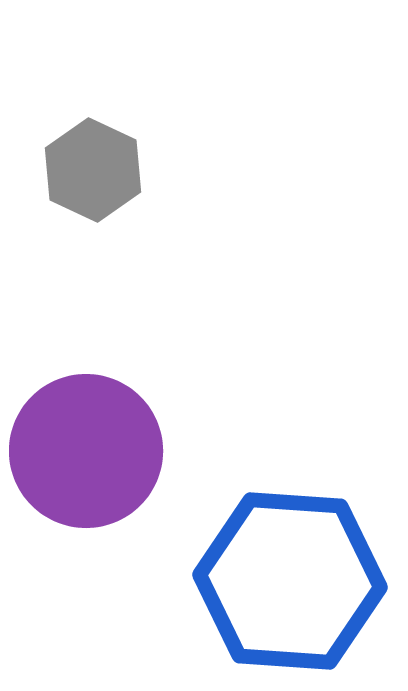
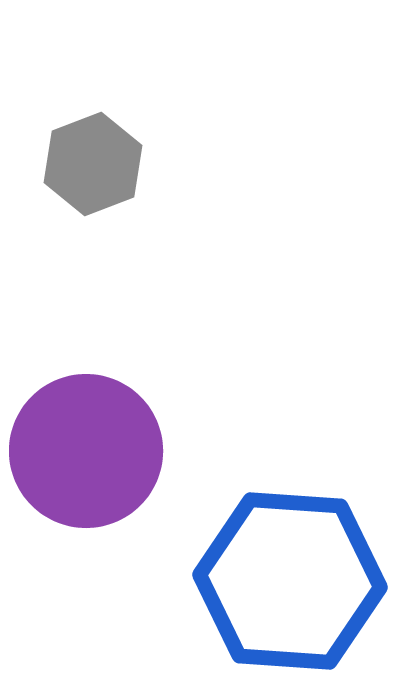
gray hexagon: moved 6 px up; rotated 14 degrees clockwise
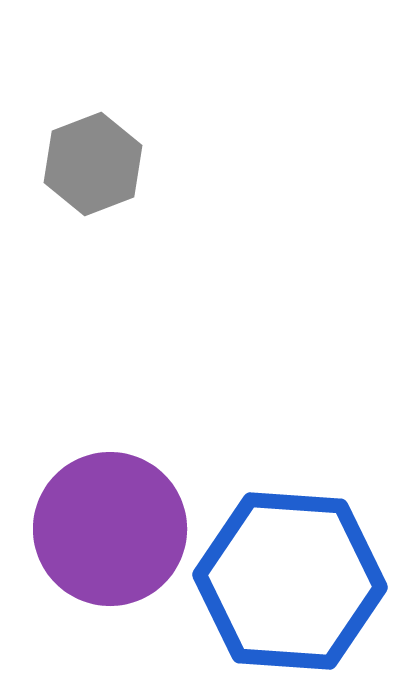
purple circle: moved 24 px right, 78 px down
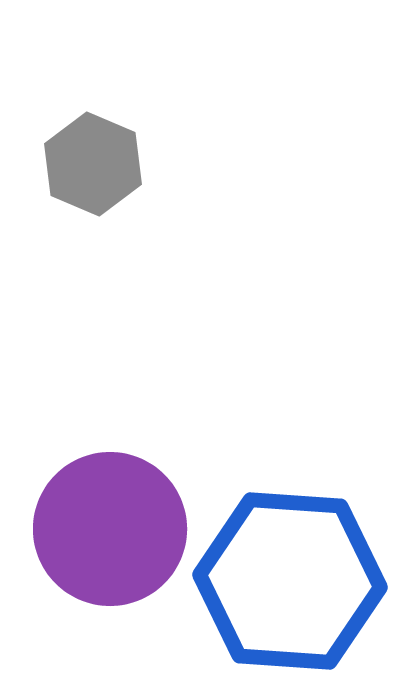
gray hexagon: rotated 16 degrees counterclockwise
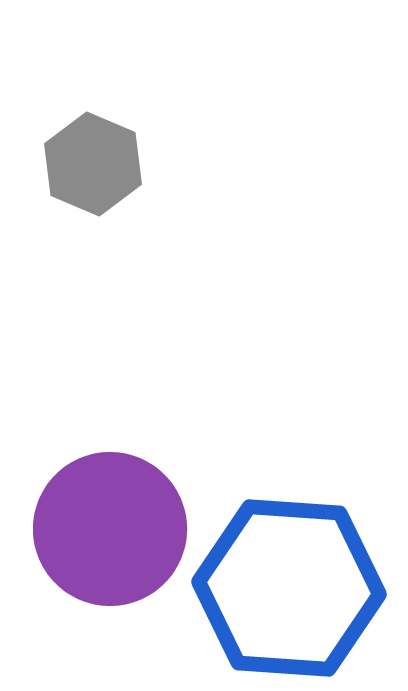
blue hexagon: moved 1 px left, 7 px down
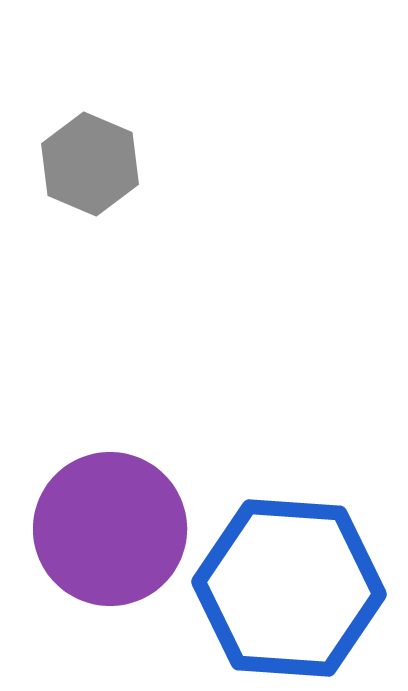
gray hexagon: moved 3 px left
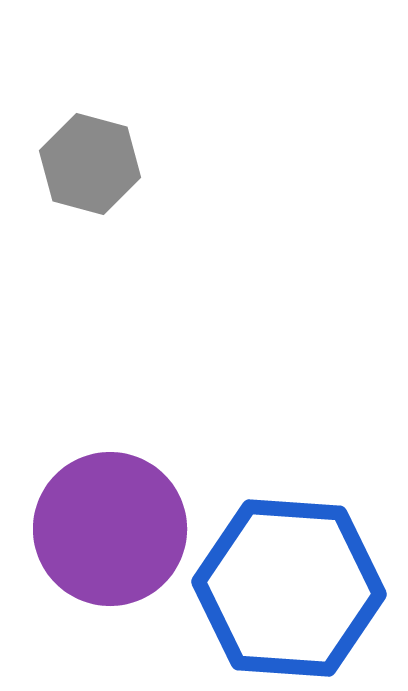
gray hexagon: rotated 8 degrees counterclockwise
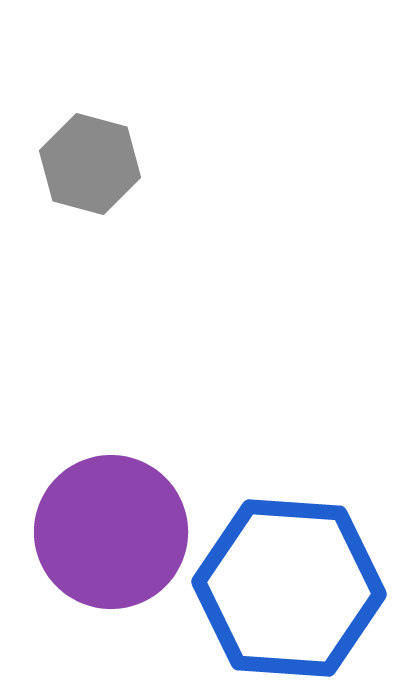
purple circle: moved 1 px right, 3 px down
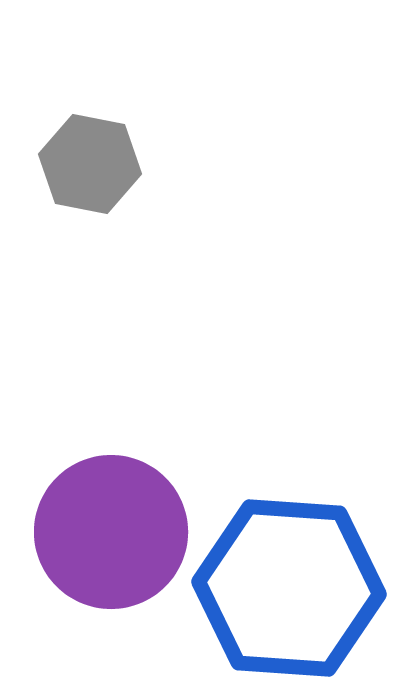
gray hexagon: rotated 4 degrees counterclockwise
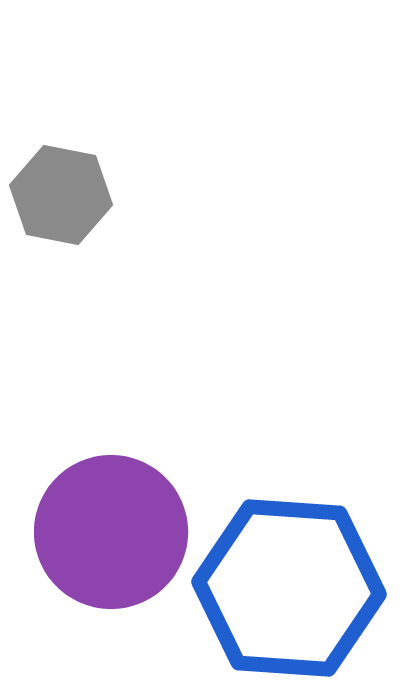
gray hexagon: moved 29 px left, 31 px down
